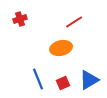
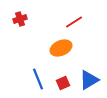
orange ellipse: rotated 10 degrees counterclockwise
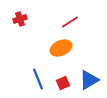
red line: moved 4 px left
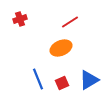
red square: moved 1 px left
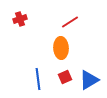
orange ellipse: rotated 70 degrees counterclockwise
blue line: rotated 15 degrees clockwise
red square: moved 3 px right, 6 px up
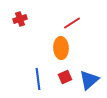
red line: moved 2 px right, 1 px down
blue triangle: rotated 10 degrees counterclockwise
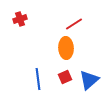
red line: moved 2 px right, 1 px down
orange ellipse: moved 5 px right
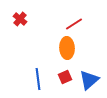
red cross: rotated 32 degrees counterclockwise
orange ellipse: moved 1 px right
